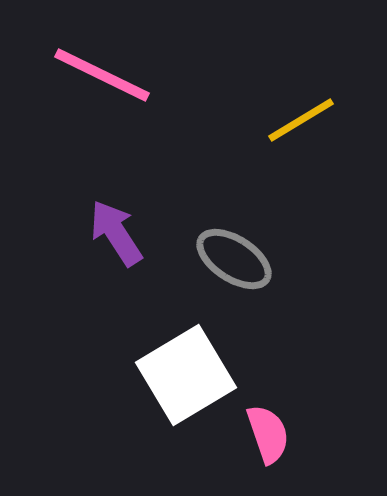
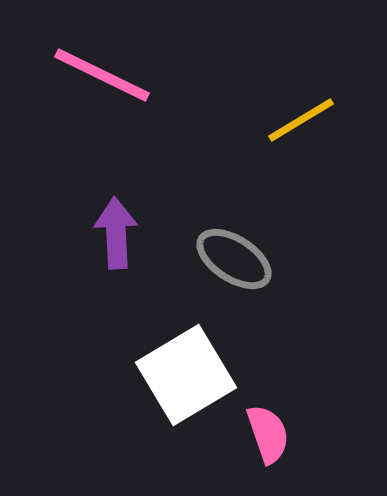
purple arrow: rotated 30 degrees clockwise
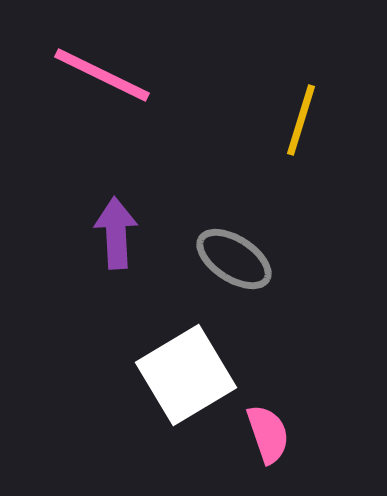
yellow line: rotated 42 degrees counterclockwise
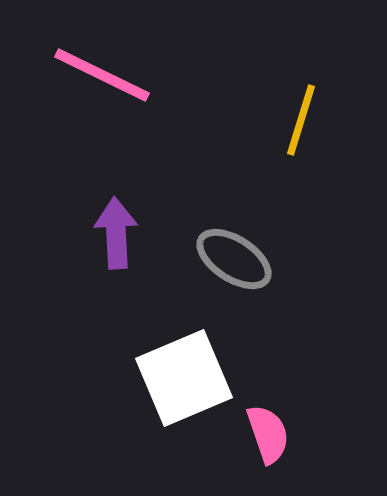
white square: moved 2 px left, 3 px down; rotated 8 degrees clockwise
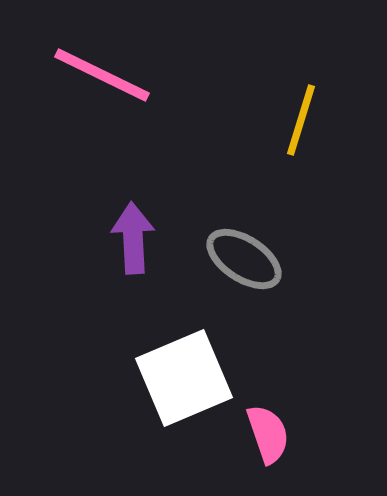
purple arrow: moved 17 px right, 5 px down
gray ellipse: moved 10 px right
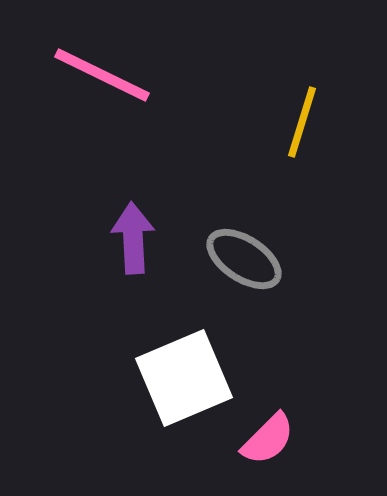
yellow line: moved 1 px right, 2 px down
pink semicircle: moved 5 px down; rotated 64 degrees clockwise
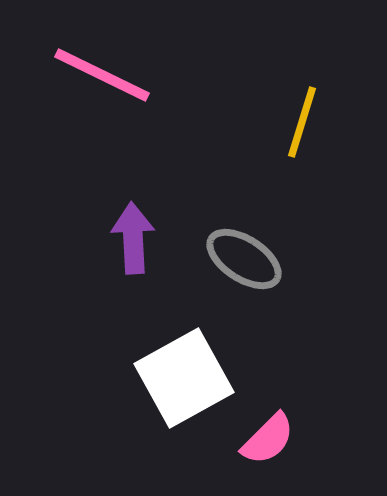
white square: rotated 6 degrees counterclockwise
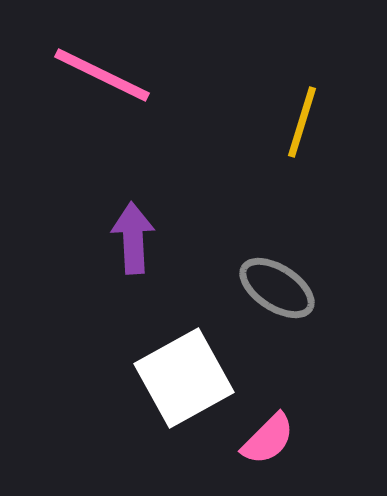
gray ellipse: moved 33 px right, 29 px down
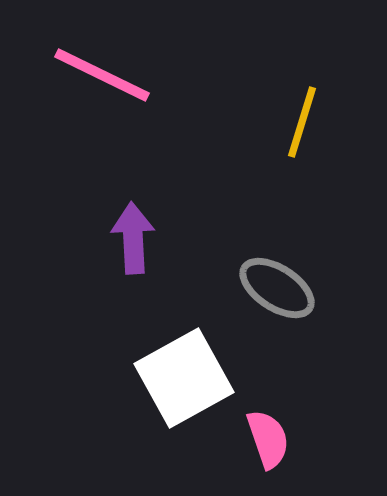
pink semicircle: rotated 64 degrees counterclockwise
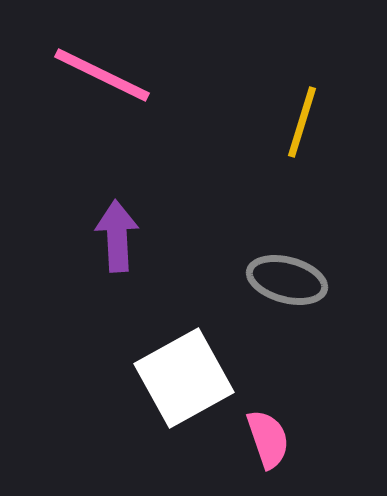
purple arrow: moved 16 px left, 2 px up
gray ellipse: moved 10 px right, 8 px up; rotated 18 degrees counterclockwise
